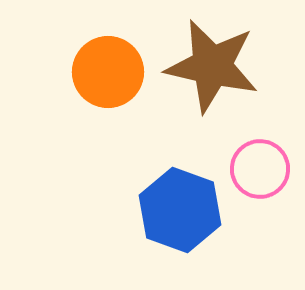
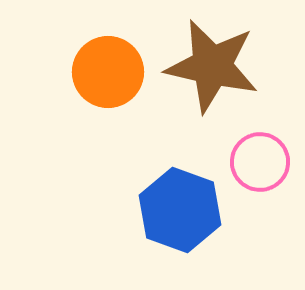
pink circle: moved 7 px up
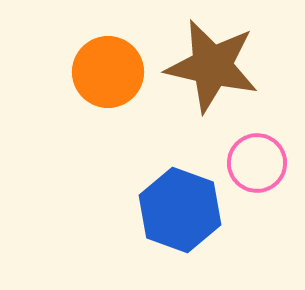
pink circle: moved 3 px left, 1 px down
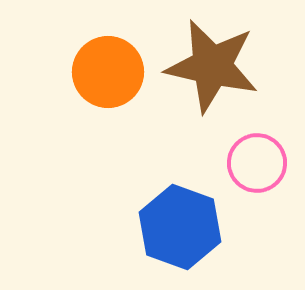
blue hexagon: moved 17 px down
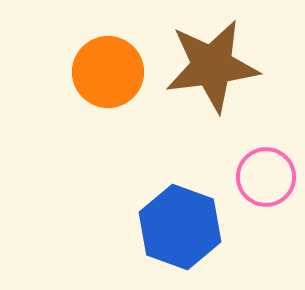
brown star: rotated 20 degrees counterclockwise
pink circle: moved 9 px right, 14 px down
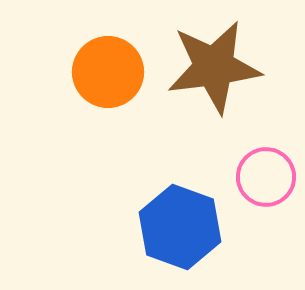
brown star: moved 2 px right, 1 px down
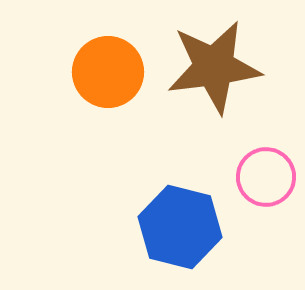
blue hexagon: rotated 6 degrees counterclockwise
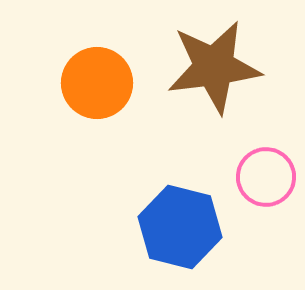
orange circle: moved 11 px left, 11 px down
